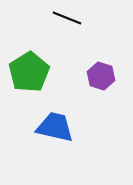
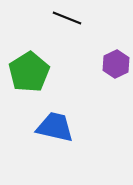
purple hexagon: moved 15 px right, 12 px up; rotated 16 degrees clockwise
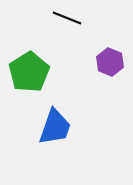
purple hexagon: moved 6 px left, 2 px up; rotated 12 degrees counterclockwise
blue trapezoid: rotated 96 degrees clockwise
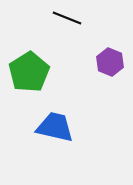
blue trapezoid: rotated 96 degrees counterclockwise
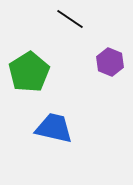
black line: moved 3 px right, 1 px down; rotated 12 degrees clockwise
blue trapezoid: moved 1 px left, 1 px down
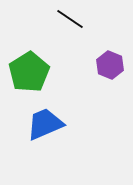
purple hexagon: moved 3 px down
blue trapezoid: moved 9 px left, 4 px up; rotated 36 degrees counterclockwise
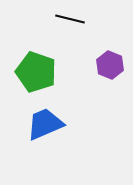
black line: rotated 20 degrees counterclockwise
green pentagon: moved 7 px right; rotated 21 degrees counterclockwise
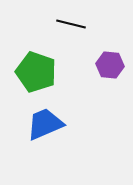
black line: moved 1 px right, 5 px down
purple hexagon: rotated 16 degrees counterclockwise
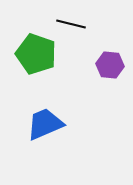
green pentagon: moved 18 px up
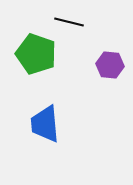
black line: moved 2 px left, 2 px up
blue trapezoid: rotated 72 degrees counterclockwise
